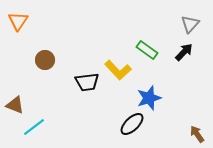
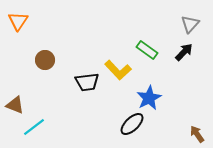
blue star: rotated 10 degrees counterclockwise
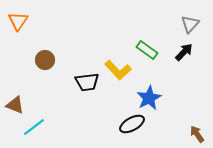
black ellipse: rotated 15 degrees clockwise
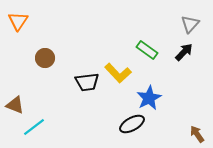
brown circle: moved 2 px up
yellow L-shape: moved 3 px down
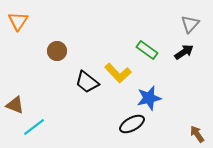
black arrow: rotated 12 degrees clockwise
brown circle: moved 12 px right, 7 px up
black trapezoid: rotated 45 degrees clockwise
blue star: rotated 15 degrees clockwise
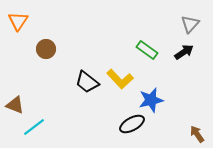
brown circle: moved 11 px left, 2 px up
yellow L-shape: moved 2 px right, 6 px down
blue star: moved 2 px right, 2 px down
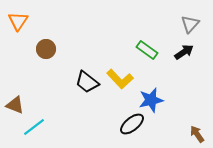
black ellipse: rotated 10 degrees counterclockwise
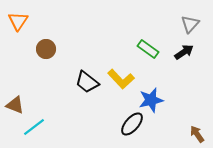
green rectangle: moved 1 px right, 1 px up
yellow L-shape: moved 1 px right
black ellipse: rotated 10 degrees counterclockwise
